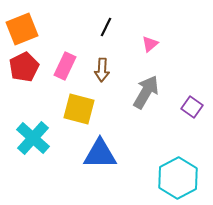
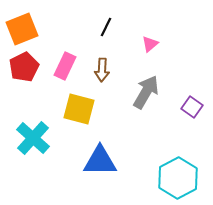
blue triangle: moved 7 px down
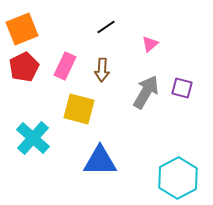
black line: rotated 30 degrees clockwise
purple square: moved 10 px left, 19 px up; rotated 20 degrees counterclockwise
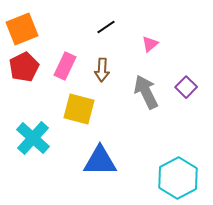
purple square: moved 4 px right, 1 px up; rotated 30 degrees clockwise
gray arrow: rotated 56 degrees counterclockwise
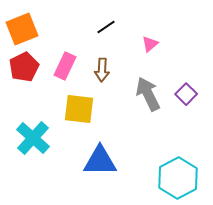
purple square: moved 7 px down
gray arrow: moved 2 px right, 2 px down
yellow square: rotated 8 degrees counterclockwise
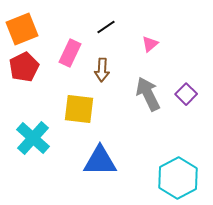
pink rectangle: moved 5 px right, 13 px up
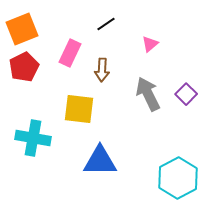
black line: moved 3 px up
cyan cross: rotated 32 degrees counterclockwise
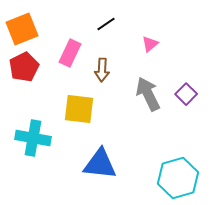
blue triangle: moved 3 px down; rotated 6 degrees clockwise
cyan hexagon: rotated 12 degrees clockwise
